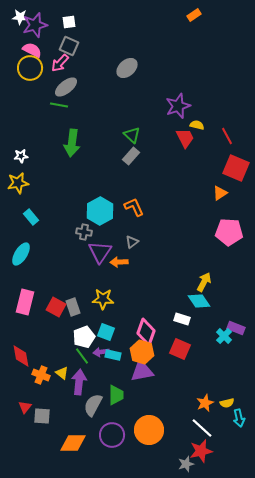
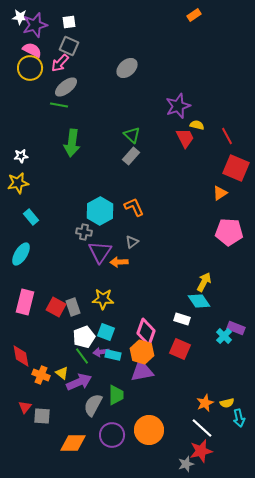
purple arrow at (79, 382): rotated 60 degrees clockwise
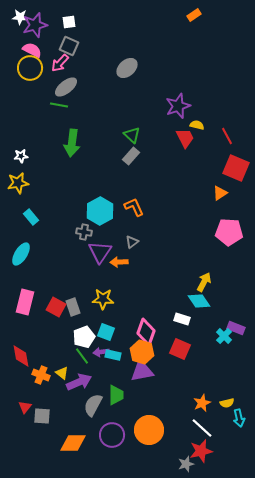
orange star at (205, 403): moved 3 px left
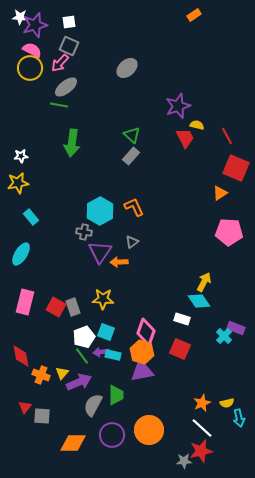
yellow triangle at (62, 373): rotated 32 degrees clockwise
gray star at (186, 464): moved 2 px left, 3 px up; rotated 14 degrees clockwise
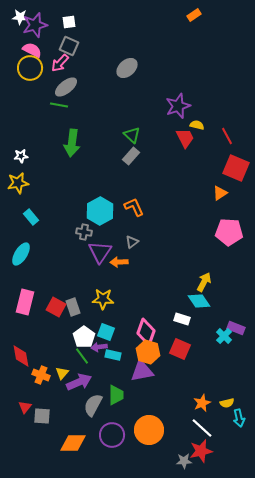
white pentagon at (84, 337): rotated 15 degrees counterclockwise
purple arrow at (101, 352): moved 2 px left, 5 px up
orange hexagon at (142, 352): moved 6 px right
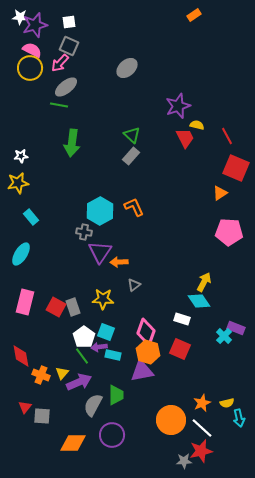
gray triangle at (132, 242): moved 2 px right, 43 px down
orange circle at (149, 430): moved 22 px right, 10 px up
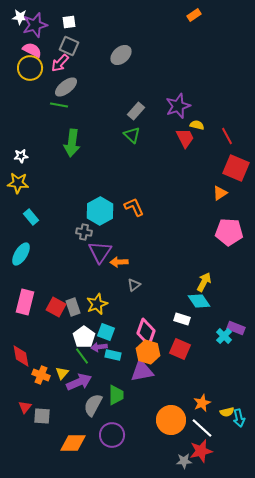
gray ellipse at (127, 68): moved 6 px left, 13 px up
gray rectangle at (131, 156): moved 5 px right, 45 px up
yellow star at (18, 183): rotated 15 degrees clockwise
yellow star at (103, 299): moved 6 px left, 5 px down; rotated 25 degrees counterclockwise
yellow semicircle at (227, 403): moved 9 px down
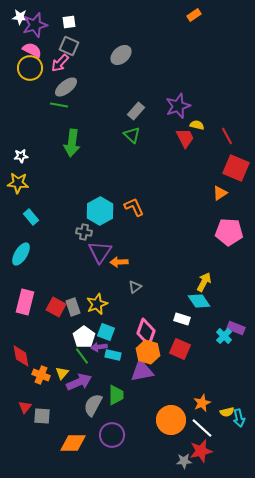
gray triangle at (134, 285): moved 1 px right, 2 px down
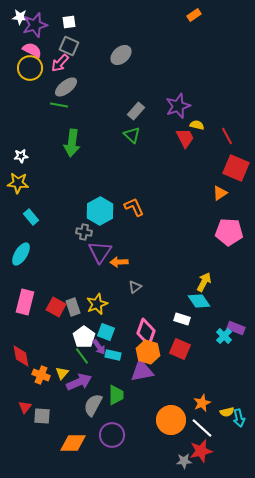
purple arrow at (99, 347): rotated 119 degrees counterclockwise
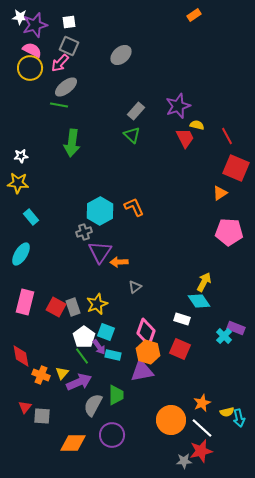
gray cross at (84, 232): rotated 28 degrees counterclockwise
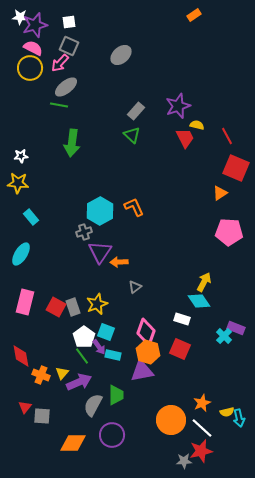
pink semicircle at (32, 50): moved 1 px right, 2 px up
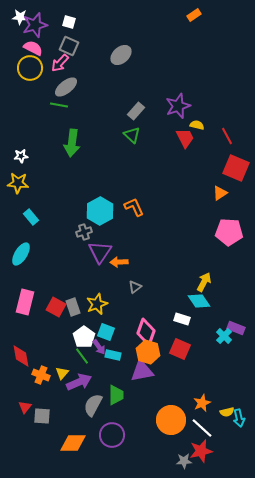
white square at (69, 22): rotated 24 degrees clockwise
